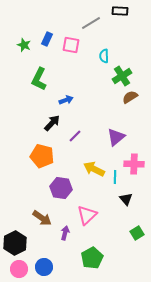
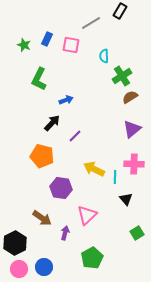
black rectangle: rotated 63 degrees counterclockwise
purple triangle: moved 16 px right, 8 px up
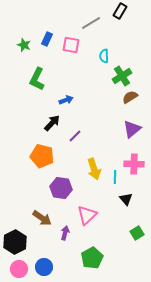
green L-shape: moved 2 px left
yellow arrow: rotated 135 degrees counterclockwise
black hexagon: moved 1 px up
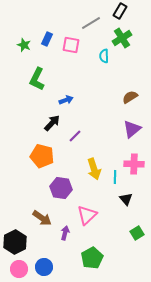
green cross: moved 38 px up
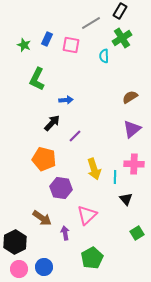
blue arrow: rotated 16 degrees clockwise
orange pentagon: moved 2 px right, 3 px down
purple arrow: rotated 24 degrees counterclockwise
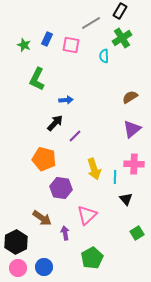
black arrow: moved 3 px right
black hexagon: moved 1 px right
pink circle: moved 1 px left, 1 px up
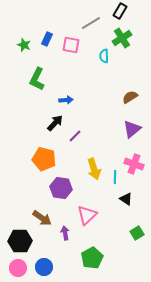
pink cross: rotated 18 degrees clockwise
black triangle: rotated 16 degrees counterclockwise
black hexagon: moved 4 px right, 1 px up; rotated 25 degrees clockwise
